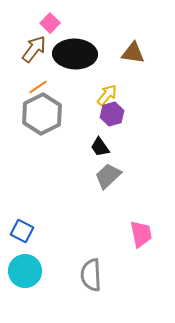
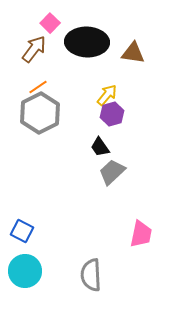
black ellipse: moved 12 px right, 12 px up
gray hexagon: moved 2 px left, 1 px up
gray trapezoid: moved 4 px right, 4 px up
pink trapezoid: rotated 24 degrees clockwise
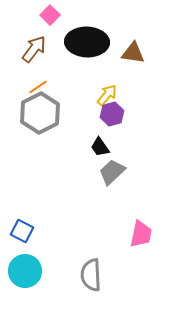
pink square: moved 8 px up
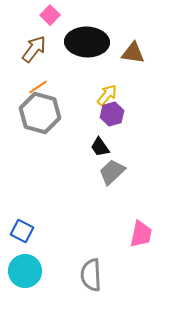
gray hexagon: rotated 18 degrees counterclockwise
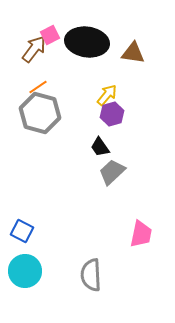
pink square: moved 20 px down; rotated 18 degrees clockwise
black ellipse: rotated 6 degrees clockwise
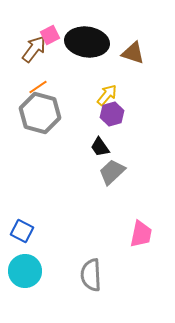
brown triangle: rotated 10 degrees clockwise
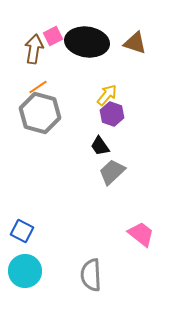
pink square: moved 3 px right, 1 px down
brown arrow: rotated 28 degrees counterclockwise
brown triangle: moved 2 px right, 10 px up
purple hexagon: rotated 25 degrees counterclockwise
black trapezoid: moved 1 px up
pink trapezoid: rotated 64 degrees counterclockwise
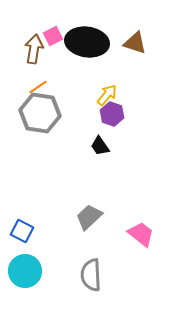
gray hexagon: rotated 6 degrees counterclockwise
gray trapezoid: moved 23 px left, 45 px down
